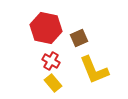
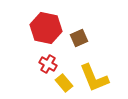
red cross: moved 3 px left, 3 px down
yellow L-shape: moved 8 px down
yellow rectangle: moved 11 px right
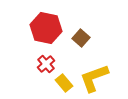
brown square: moved 2 px right; rotated 24 degrees counterclockwise
red cross: moved 2 px left; rotated 18 degrees clockwise
yellow L-shape: rotated 92 degrees clockwise
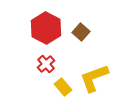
red hexagon: rotated 16 degrees clockwise
brown square: moved 6 px up
yellow rectangle: moved 1 px left, 4 px down
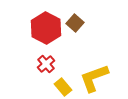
brown square: moved 6 px left, 9 px up
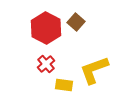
brown square: moved 1 px right, 1 px up
yellow L-shape: moved 8 px up
yellow rectangle: moved 1 px right, 2 px up; rotated 42 degrees counterclockwise
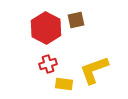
brown square: moved 2 px up; rotated 36 degrees clockwise
red cross: moved 2 px right; rotated 24 degrees clockwise
yellow rectangle: moved 1 px up
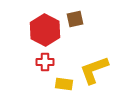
brown square: moved 1 px left, 1 px up
red hexagon: moved 1 px left, 2 px down
red cross: moved 3 px left, 2 px up; rotated 18 degrees clockwise
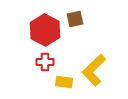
yellow L-shape: rotated 24 degrees counterclockwise
yellow rectangle: moved 2 px up
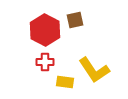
brown square: moved 1 px down
yellow L-shape: rotated 80 degrees counterclockwise
yellow rectangle: moved 1 px right
